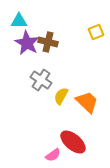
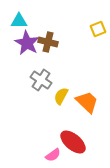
yellow square: moved 2 px right, 3 px up
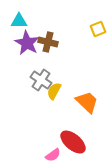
yellow semicircle: moved 7 px left, 5 px up
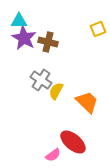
purple star: moved 3 px left, 5 px up
yellow semicircle: moved 2 px right
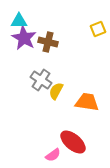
orange trapezoid: rotated 35 degrees counterclockwise
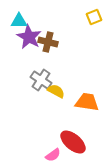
yellow square: moved 4 px left, 12 px up
purple star: moved 5 px right, 1 px up
yellow semicircle: rotated 90 degrees clockwise
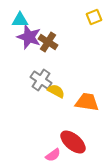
cyan triangle: moved 1 px right, 1 px up
purple star: rotated 10 degrees counterclockwise
brown cross: rotated 18 degrees clockwise
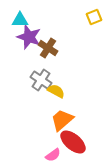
brown cross: moved 6 px down
orange trapezoid: moved 25 px left, 18 px down; rotated 50 degrees counterclockwise
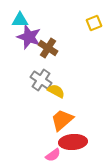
yellow square: moved 6 px down
red ellipse: rotated 44 degrees counterclockwise
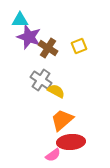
yellow square: moved 15 px left, 23 px down
red ellipse: moved 2 px left
